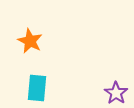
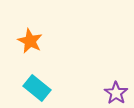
cyan rectangle: rotated 56 degrees counterclockwise
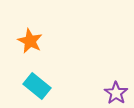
cyan rectangle: moved 2 px up
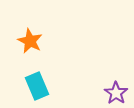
cyan rectangle: rotated 28 degrees clockwise
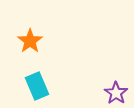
orange star: rotated 10 degrees clockwise
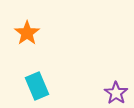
orange star: moved 3 px left, 8 px up
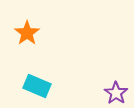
cyan rectangle: rotated 44 degrees counterclockwise
